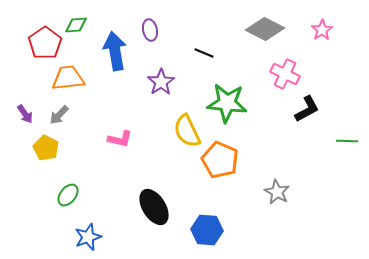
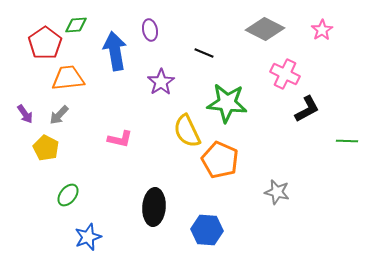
gray star: rotated 15 degrees counterclockwise
black ellipse: rotated 36 degrees clockwise
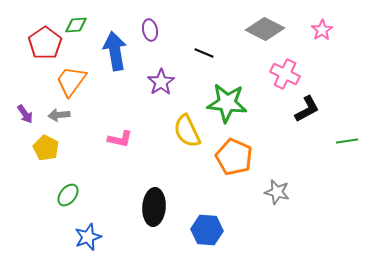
orange trapezoid: moved 3 px right, 3 px down; rotated 48 degrees counterclockwise
gray arrow: rotated 40 degrees clockwise
green line: rotated 10 degrees counterclockwise
orange pentagon: moved 14 px right, 3 px up
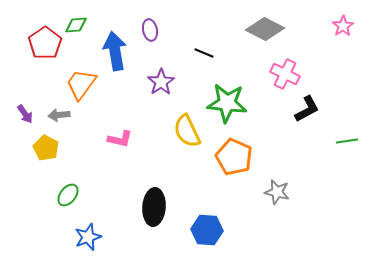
pink star: moved 21 px right, 4 px up
orange trapezoid: moved 10 px right, 3 px down
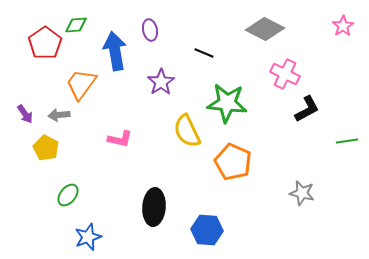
orange pentagon: moved 1 px left, 5 px down
gray star: moved 25 px right, 1 px down
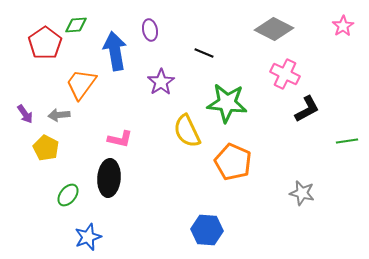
gray diamond: moved 9 px right
black ellipse: moved 45 px left, 29 px up
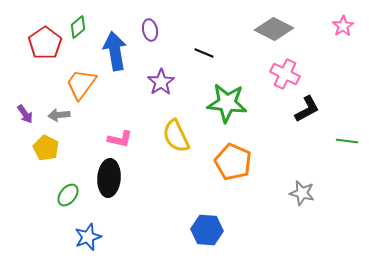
green diamond: moved 2 px right, 2 px down; rotated 35 degrees counterclockwise
yellow semicircle: moved 11 px left, 5 px down
green line: rotated 15 degrees clockwise
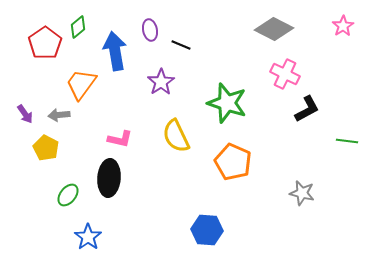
black line: moved 23 px left, 8 px up
green star: rotated 12 degrees clockwise
blue star: rotated 16 degrees counterclockwise
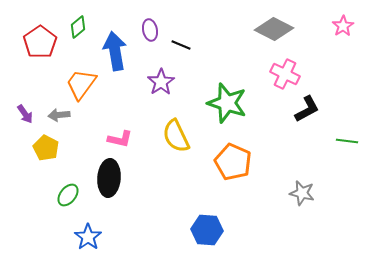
red pentagon: moved 5 px left, 1 px up
